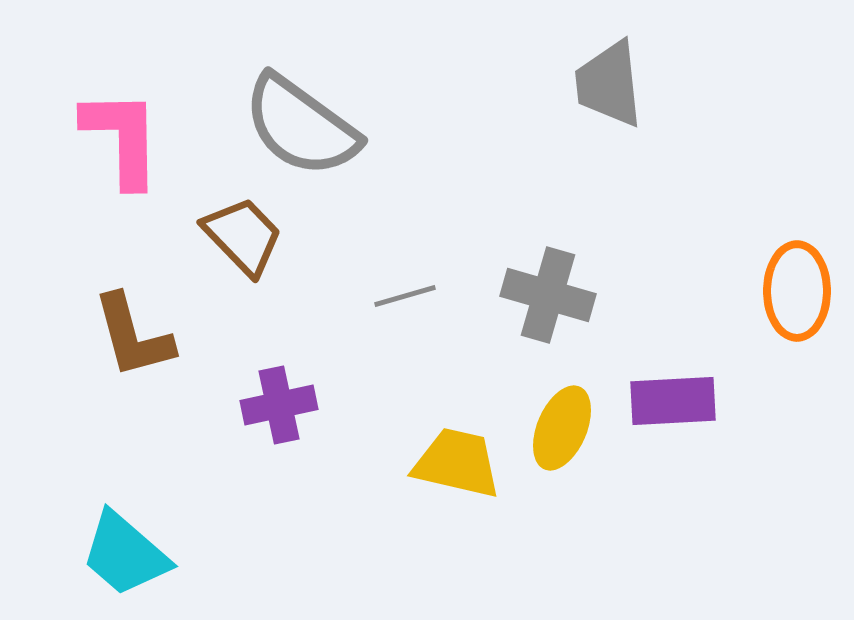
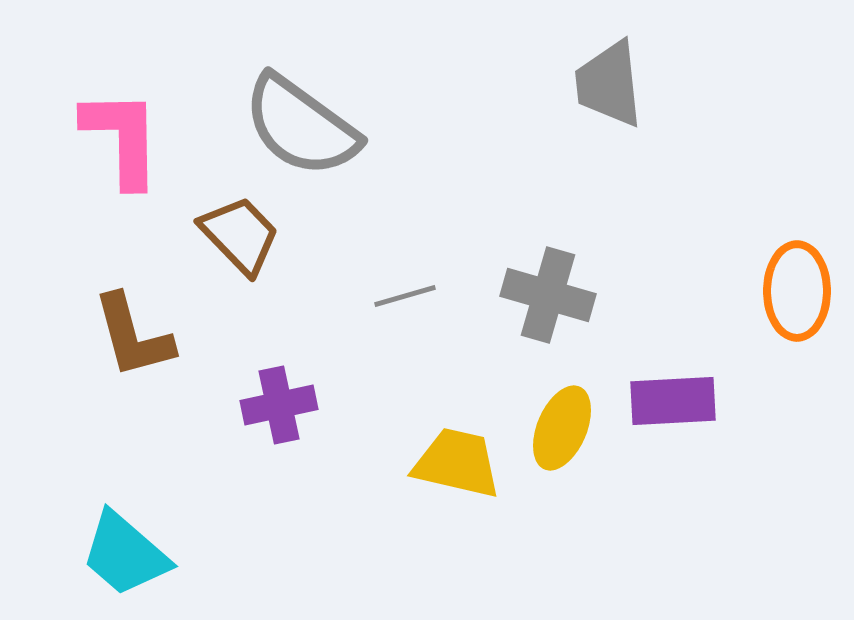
brown trapezoid: moved 3 px left, 1 px up
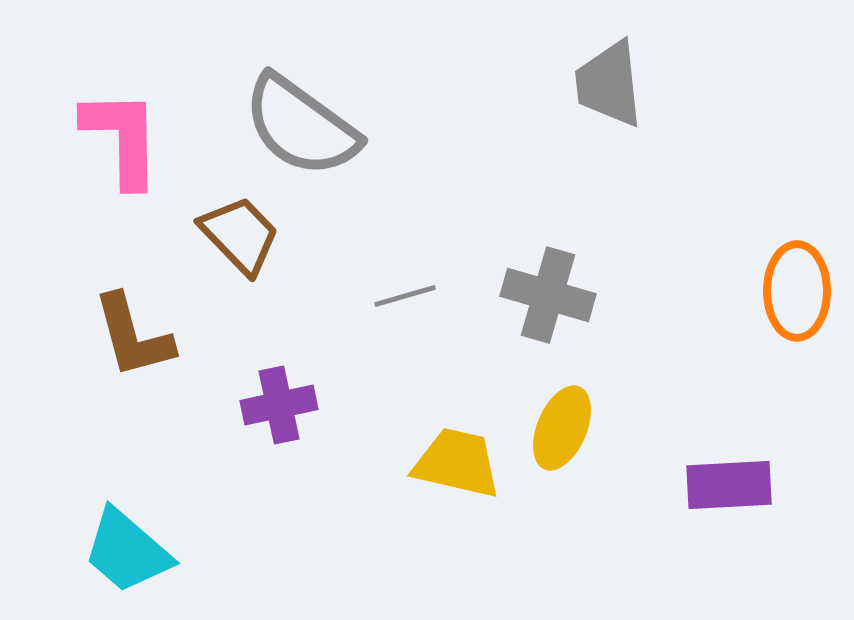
purple rectangle: moved 56 px right, 84 px down
cyan trapezoid: moved 2 px right, 3 px up
